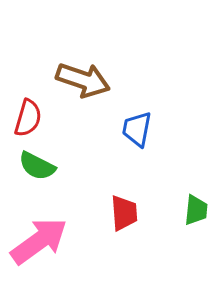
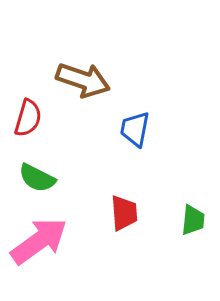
blue trapezoid: moved 2 px left
green semicircle: moved 12 px down
green trapezoid: moved 3 px left, 10 px down
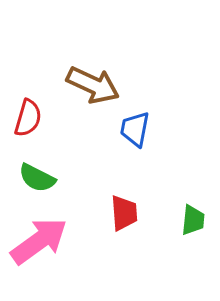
brown arrow: moved 10 px right, 5 px down; rotated 6 degrees clockwise
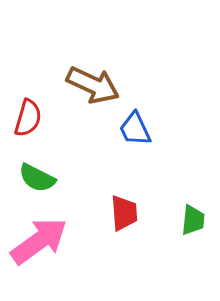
blue trapezoid: rotated 36 degrees counterclockwise
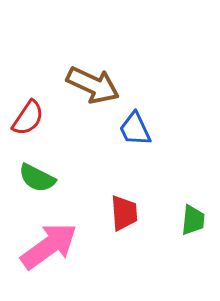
red semicircle: rotated 18 degrees clockwise
pink arrow: moved 10 px right, 5 px down
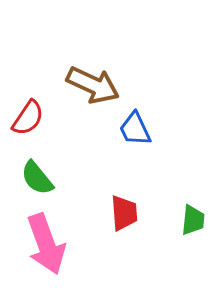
green semicircle: rotated 24 degrees clockwise
pink arrow: moved 3 px left, 2 px up; rotated 106 degrees clockwise
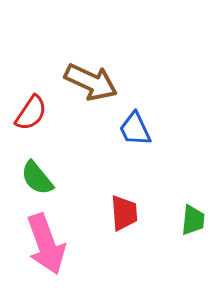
brown arrow: moved 2 px left, 3 px up
red semicircle: moved 3 px right, 5 px up
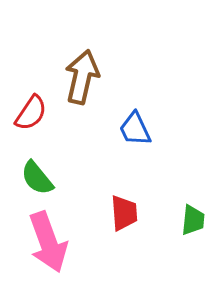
brown arrow: moved 9 px left, 5 px up; rotated 102 degrees counterclockwise
pink arrow: moved 2 px right, 2 px up
